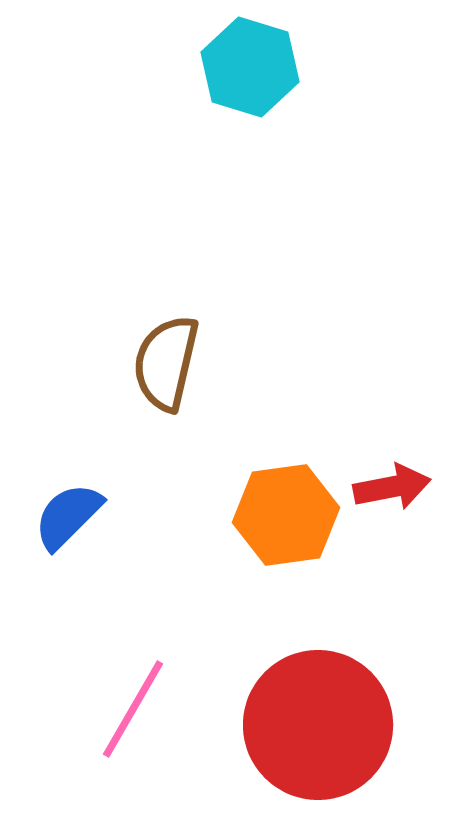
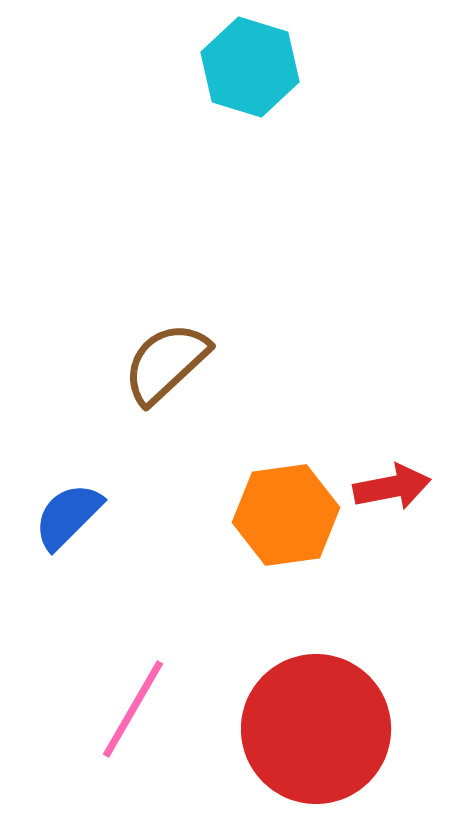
brown semicircle: rotated 34 degrees clockwise
red circle: moved 2 px left, 4 px down
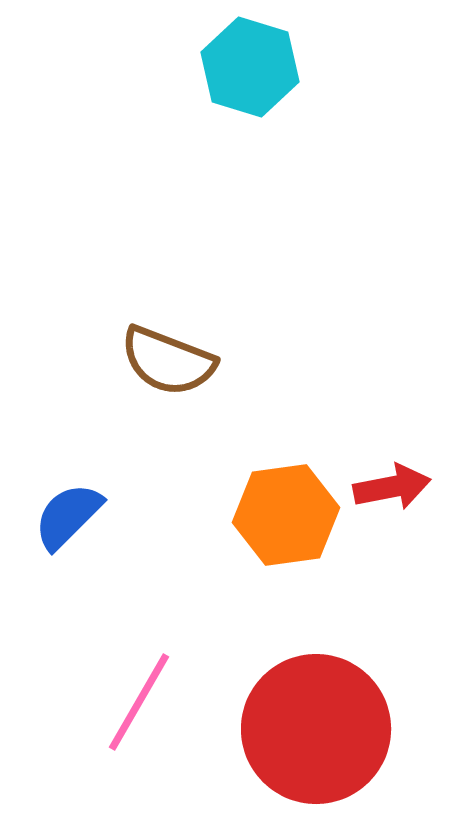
brown semicircle: moved 2 px right, 2 px up; rotated 116 degrees counterclockwise
pink line: moved 6 px right, 7 px up
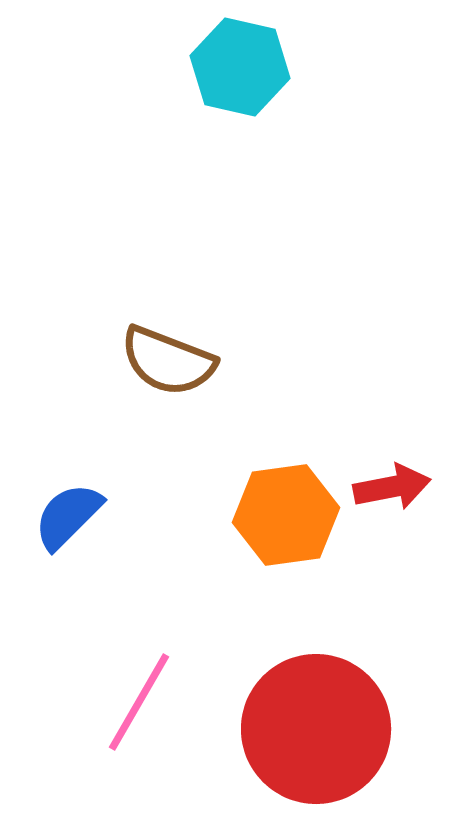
cyan hexagon: moved 10 px left; rotated 4 degrees counterclockwise
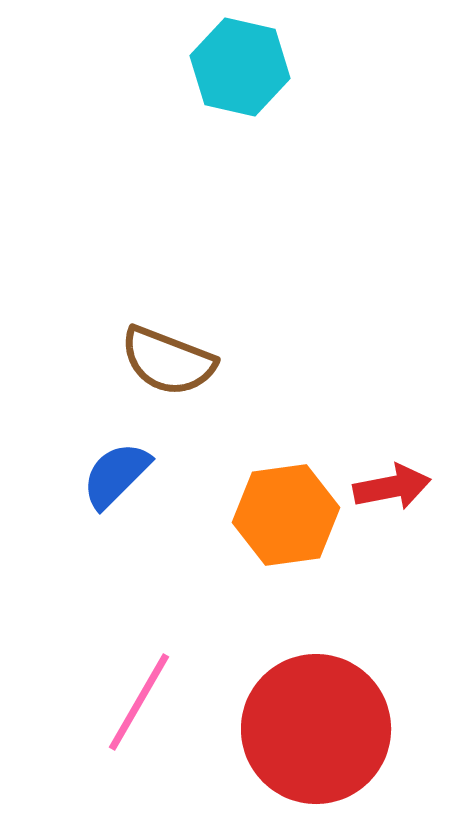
blue semicircle: moved 48 px right, 41 px up
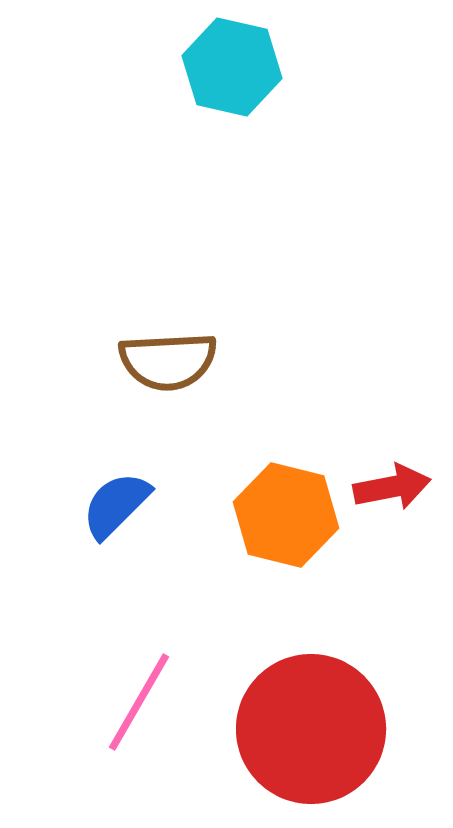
cyan hexagon: moved 8 px left
brown semicircle: rotated 24 degrees counterclockwise
blue semicircle: moved 30 px down
orange hexagon: rotated 22 degrees clockwise
red circle: moved 5 px left
